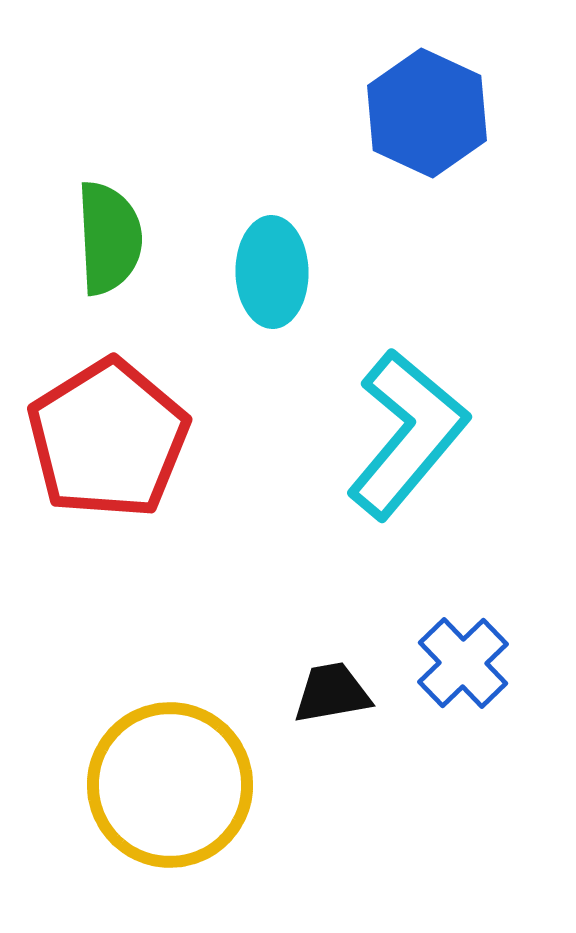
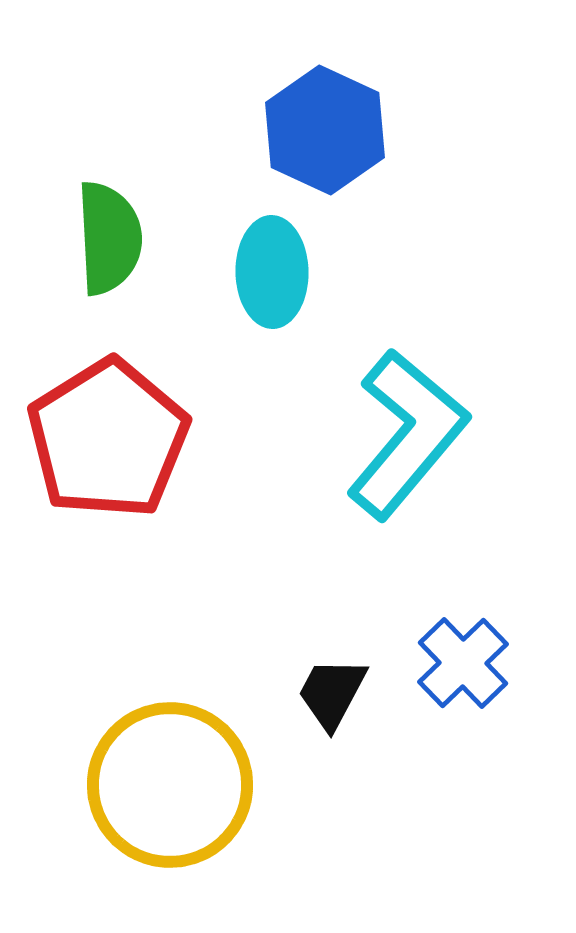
blue hexagon: moved 102 px left, 17 px down
black trapezoid: rotated 52 degrees counterclockwise
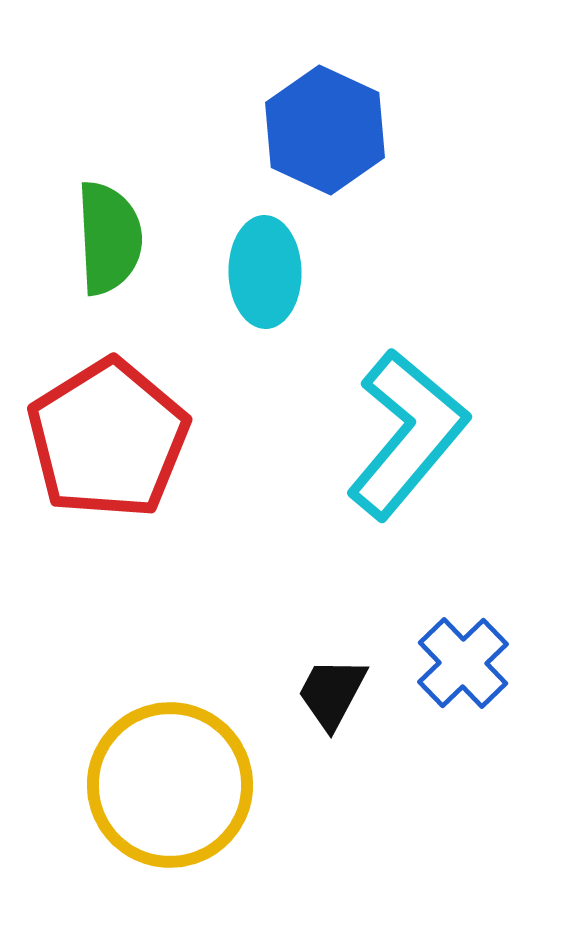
cyan ellipse: moved 7 px left
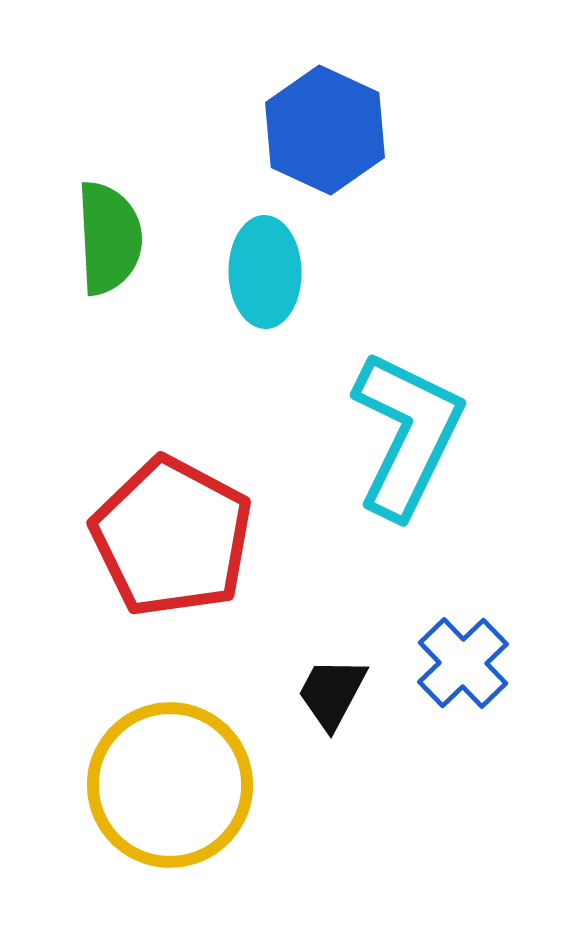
cyan L-shape: rotated 14 degrees counterclockwise
red pentagon: moved 64 px right, 98 px down; rotated 12 degrees counterclockwise
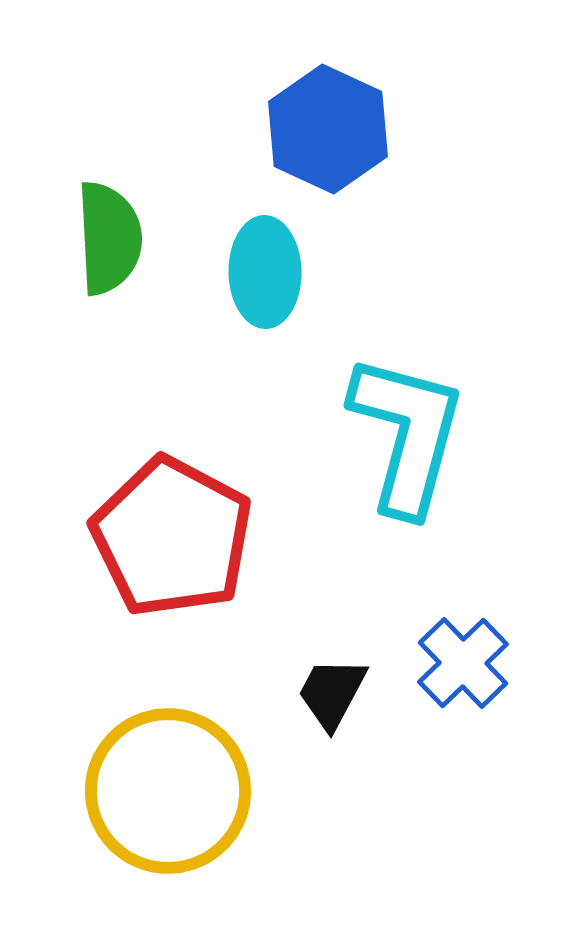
blue hexagon: moved 3 px right, 1 px up
cyan L-shape: rotated 11 degrees counterclockwise
yellow circle: moved 2 px left, 6 px down
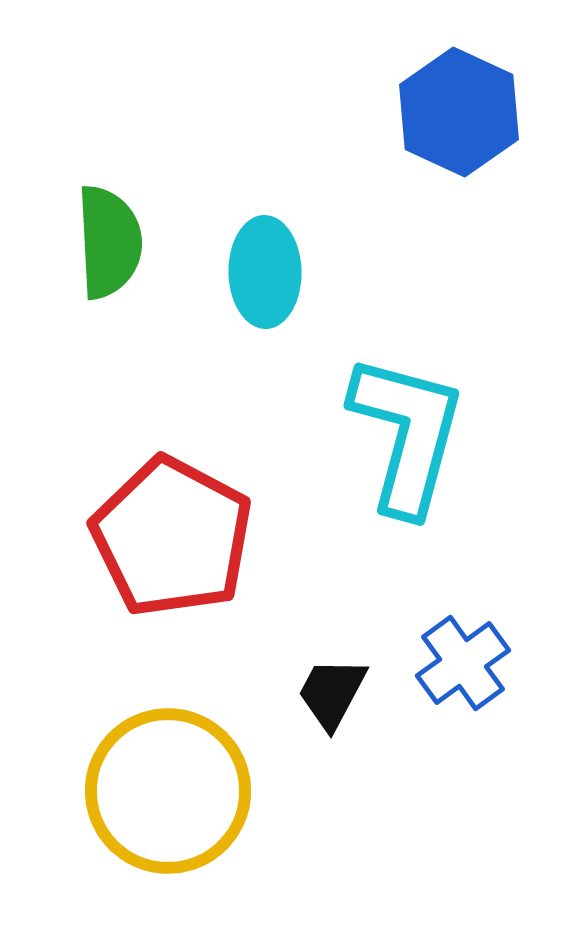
blue hexagon: moved 131 px right, 17 px up
green semicircle: moved 4 px down
blue cross: rotated 8 degrees clockwise
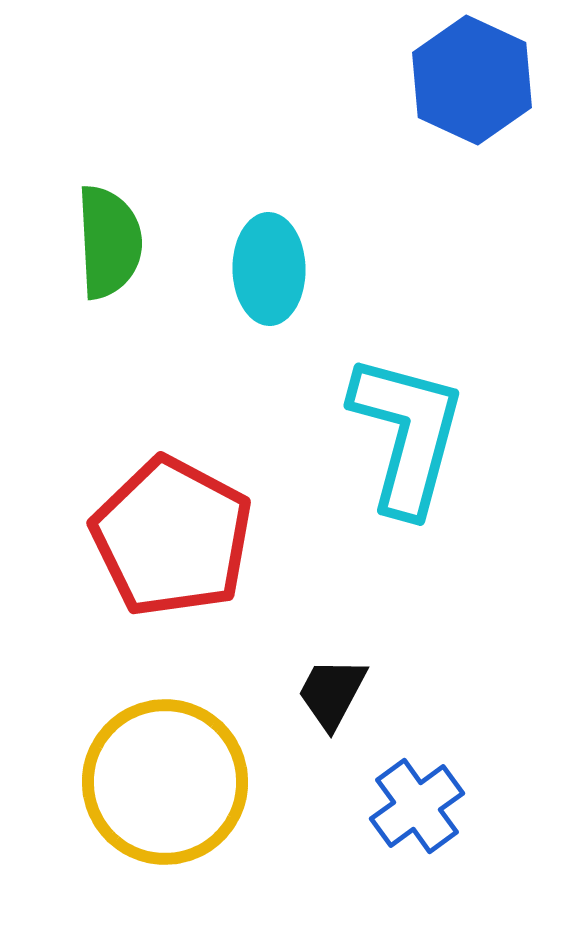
blue hexagon: moved 13 px right, 32 px up
cyan ellipse: moved 4 px right, 3 px up
blue cross: moved 46 px left, 143 px down
yellow circle: moved 3 px left, 9 px up
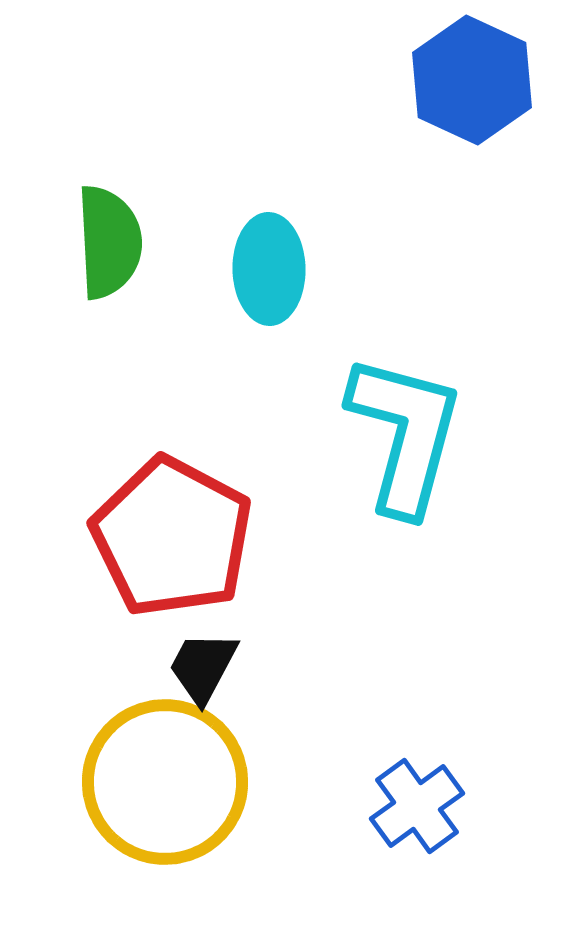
cyan L-shape: moved 2 px left
black trapezoid: moved 129 px left, 26 px up
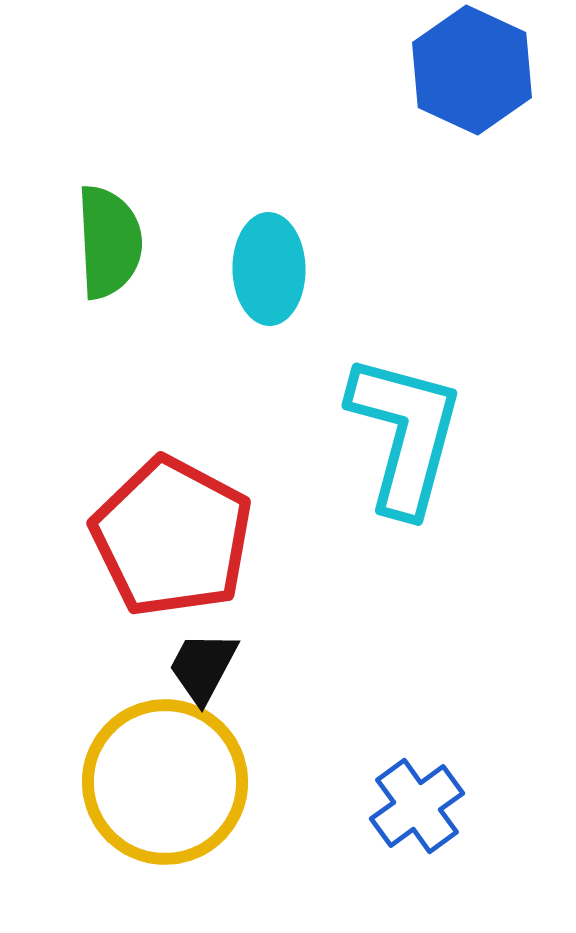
blue hexagon: moved 10 px up
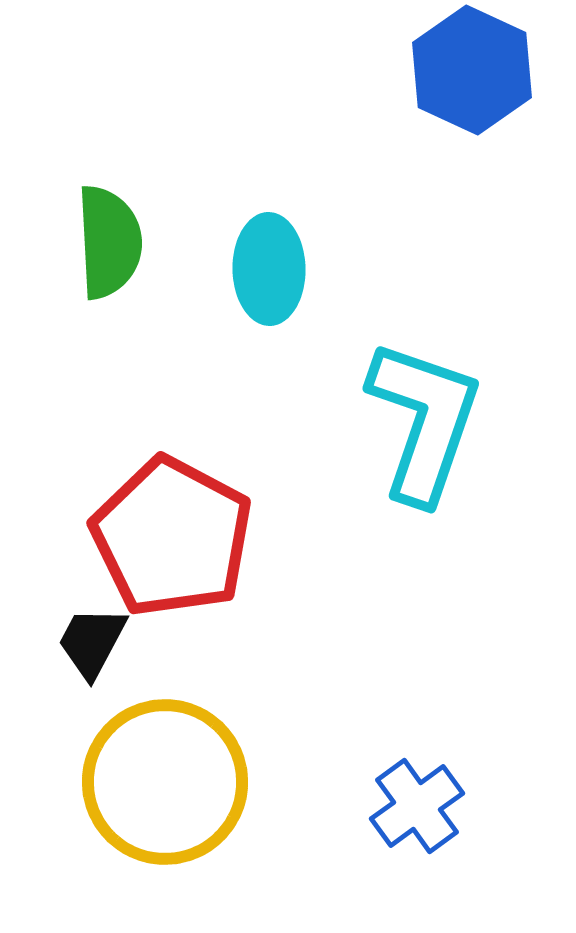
cyan L-shape: moved 19 px right, 13 px up; rotated 4 degrees clockwise
black trapezoid: moved 111 px left, 25 px up
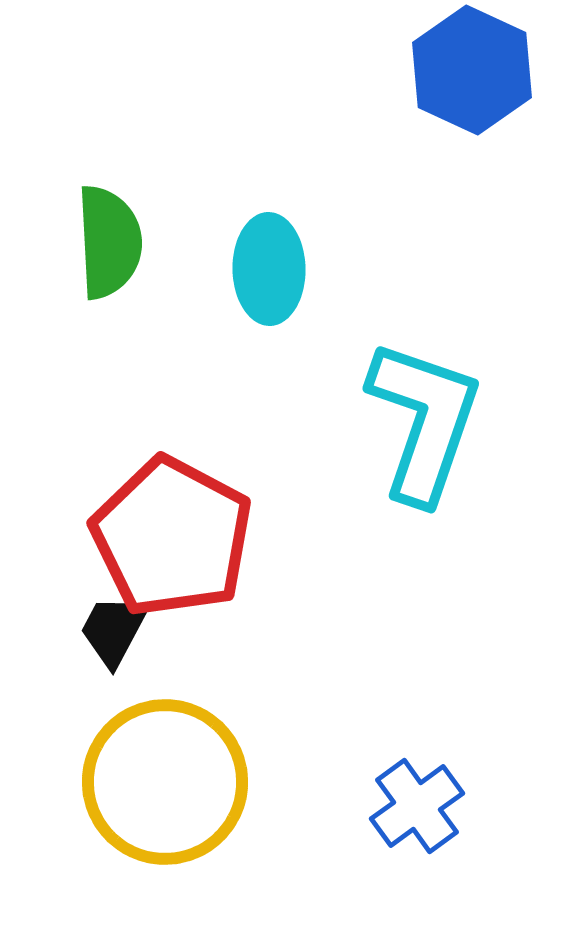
black trapezoid: moved 22 px right, 12 px up
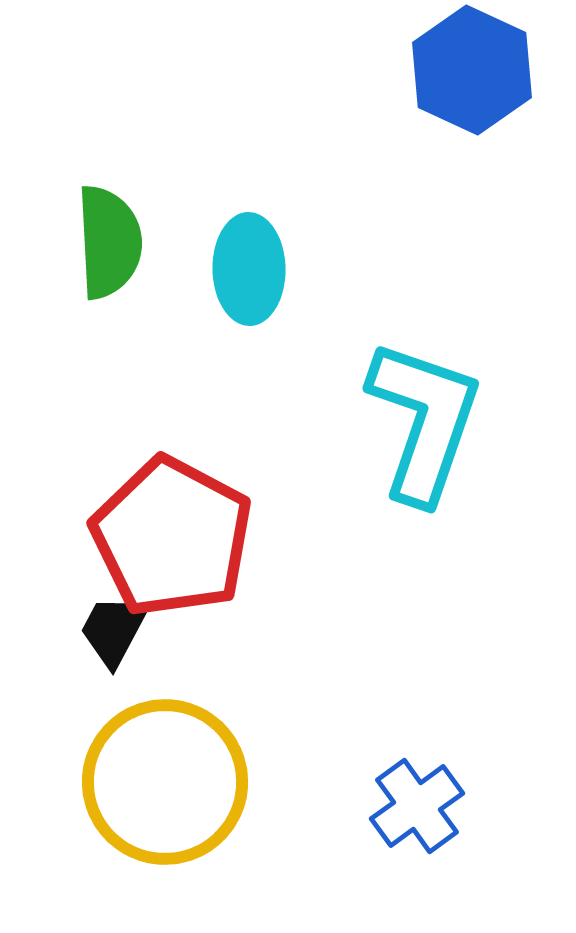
cyan ellipse: moved 20 px left
